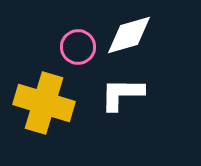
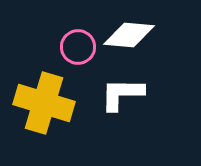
white diamond: rotated 21 degrees clockwise
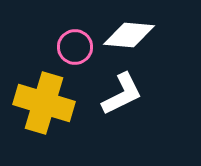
pink circle: moved 3 px left
white L-shape: rotated 153 degrees clockwise
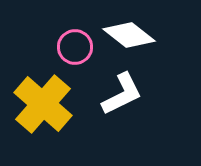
white diamond: rotated 33 degrees clockwise
yellow cross: moved 1 px left, 1 px down; rotated 24 degrees clockwise
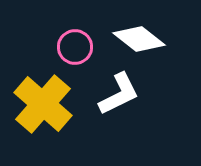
white diamond: moved 10 px right, 4 px down
white L-shape: moved 3 px left
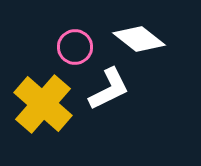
white L-shape: moved 10 px left, 5 px up
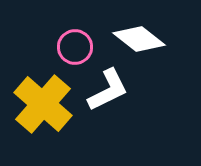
white L-shape: moved 1 px left, 1 px down
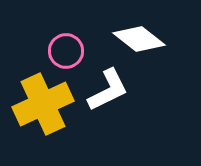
pink circle: moved 9 px left, 4 px down
yellow cross: rotated 24 degrees clockwise
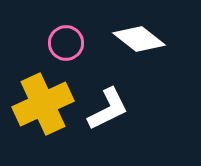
pink circle: moved 8 px up
white L-shape: moved 19 px down
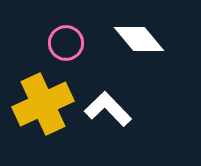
white diamond: rotated 12 degrees clockwise
white L-shape: rotated 108 degrees counterclockwise
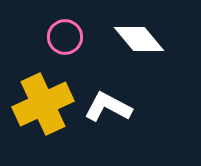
pink circle: moved 1 px left, 6 px up
white L-shape: moved 2 px up; rotated 18 degrees counterclockwise
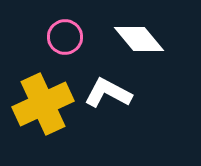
white L-shape: moved 14 px up
